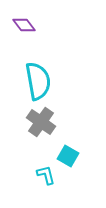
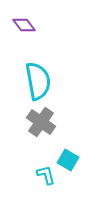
cyan square: moved 4 px down
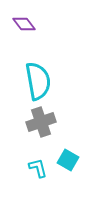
purple diamond: moved 1 px up
gray cross: rotated 36 degrees clockwise
cyan L-shape: moved 8 px left, 7 px up
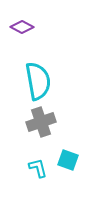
purple diamond: moved 2 px left, 3 px down; rotated 25 degrees counterclockwise
cyan square: rotated 10 degrees counterclockwise
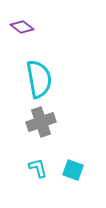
purple diamond: rotated 10 degrees clockwise
cyan semicircle: moved 1 px right, 2 px up
cyan square: moved 5 px right, 10 px down
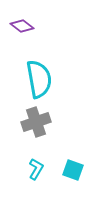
purple diamond: moved 1 px up
gray cross: moved 5 px left
cyan L-shape: moved 2 px left, 1 px down; rotated 45 degrees clockwise
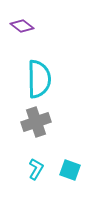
cyan semicircle: rotated 9 degrees clockwise
cyan square: moved 3 px left
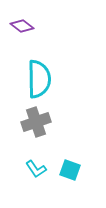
cyan L-shape: rotated 115 degrees clockwise
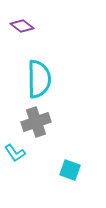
cyan L-shape: moved 21 px left, 16 px up
